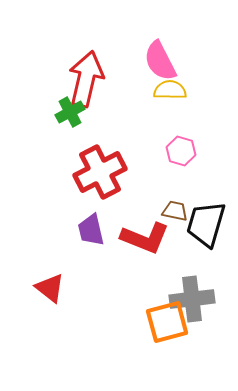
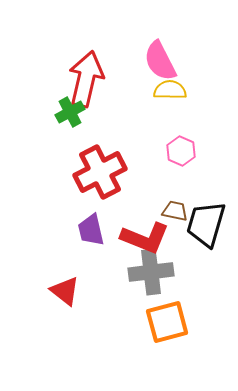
pink hexagon: rotated 8 degrees clockwise
red triangle: moved 15 px right, 3 px down
gray cross: moved 41 px left, 27 px up
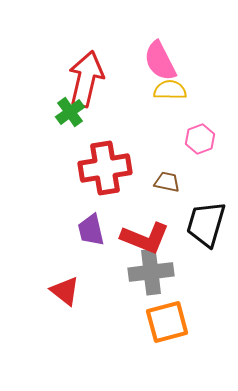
green cross: rotated 8 degrees counterclockwise
pink hexagon: moved 19 px right, 12 px up; rotated 16 degrees clockwise
red cross: moved 5 px right, 4 px up; rotated 18 degrees clockwise
brown trapezoid: moved 8 px left, 29 px up
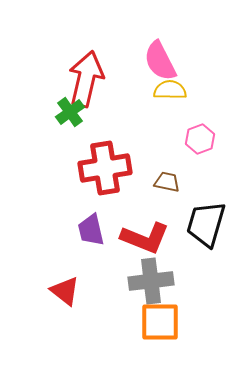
gray cross: moved 9 px down
orange square: moved 7 px left; rotated 15 degrees clockwise
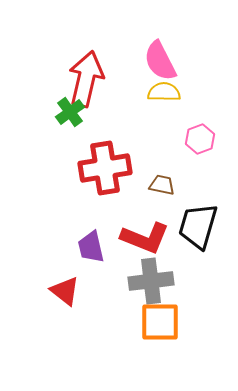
yellow semicircle: moved 6 px left, 2 px down
brown trapezoid: moved 5 px left, 3 px down
black trapezoid: moved 8 px left, 2 px down
purple trapezoid: moved 17 px down
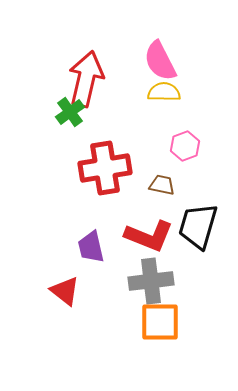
pink hexagon: moved 15 px left, 7 px down
red L-shape: moved 4 px right, 2 px up
